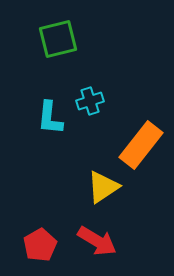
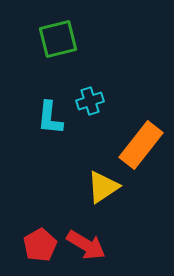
red arrow: moved 11 px left, 4 px down
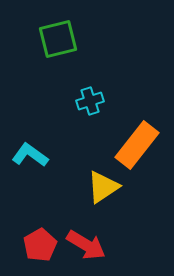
cyan L-shape: moved 20 px left, 37 px down; rotated 120 degrees clockwise
orange rectangle: moved 4 px left
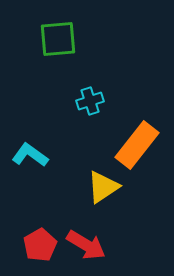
green square: rotated 9 degrees clockwise
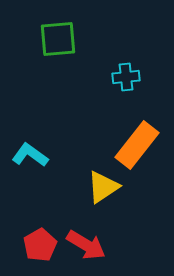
cyan cross: moved 36 px right, 24 px up; rotated 12 degrees clockwise
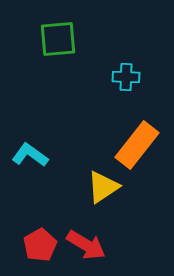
cyan cross: rotated 8 degrees clockwise
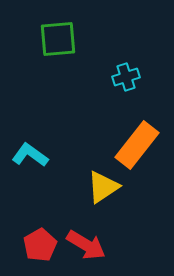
cyan cross: rotated 20 degrees counterclockwise
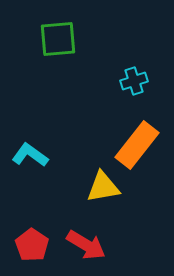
cyan cross: moved 8 px right, 4 px down
yellow triangle: rotated 24 degrees clockwise
red pentagon: moved 8 px left; rotated 8 degrees counterclockwise
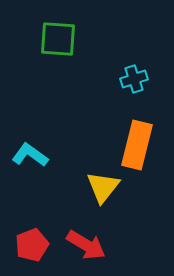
green square: rotated 9 degrees clockwise
cyan cross: moved 2 px up
orange rectangle: rotated 24 degrees counterclockwise
yellow triangle: rotated 42 degrees counterclockwise
red pentagon: rotated 16 degrees clockwise
